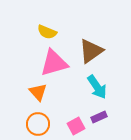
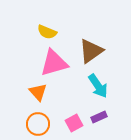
cyan arrow: moved 1 px right, 1 px up
pink square: moved 2 px left, 3 px up
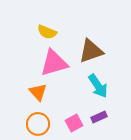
brown triangle: rotated 16 degrees clockwise
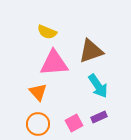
pink triangle: rotated 12 degrees clockwise
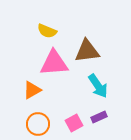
yellow semicircle: moved 1 px up
brown triangle: moved 4 px left; rotated 12 degrees clockwise
orange triangle: moved 6 px left, 2 px up; rotated 42 degrees clockwise
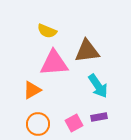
purple rectangle: rotated 14 degrees clockwise
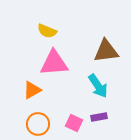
brown triangle: moved 19 px right
pink square: rotated 36 degrees counterclockwise
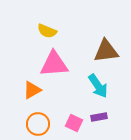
pink triangle: moved 1 px down
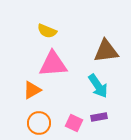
pink triangle: moved 1 px left
orange circle: moved 1 px right, 1 px up
